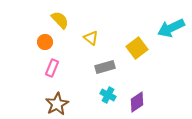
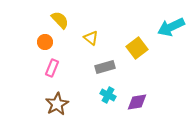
cyan arrow: moved 1 px up
purple diamond: rotated 25 degrees clockwise
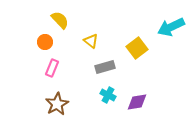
yellow triangle: moved 3 px down
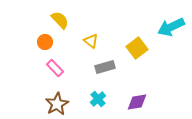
pink rectangle: moved 3 px right; rotated 66 degrees counterclockwise
cyan cross: moved 10 px left, 4 px down; rotated 21 degrees clockwise
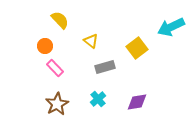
orange circle: moved 4 px down
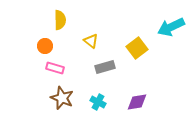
yellow semicircle: rotated 42 degrees clockwise
pink rectangle: rotated 30 degrees counterclockwise
cyan cross: moved 3 px down; rotated 21 degrees counterclockwise
brown star: moved 5 px right, 6 px up; rotated 20 degrees counterclockwise
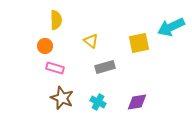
yellow semicircle: moved 4 px left
yellow square: moved 2 px right, 5 px up; rotated 25 degrees clockwise
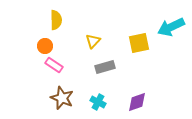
yellow triangle: moved 2 px right; rotated 35 degrees clockwise
pink rectangle: moved 1 px left, 3 px up; rotated 18 degrees clockwise
purple diamond: rotated 10 degrees counterclockwise
